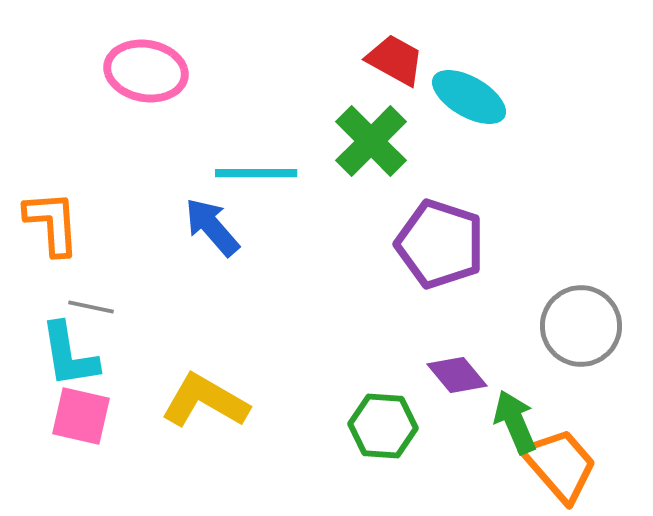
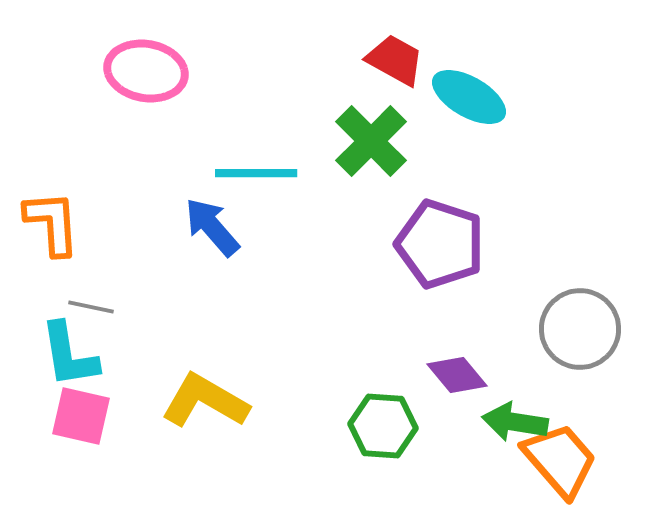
gray circle: moved 1 px left, 3 px down
green arrow: rotated 58 degrees counterclockwise
orange trapezoid: moved 5 px up
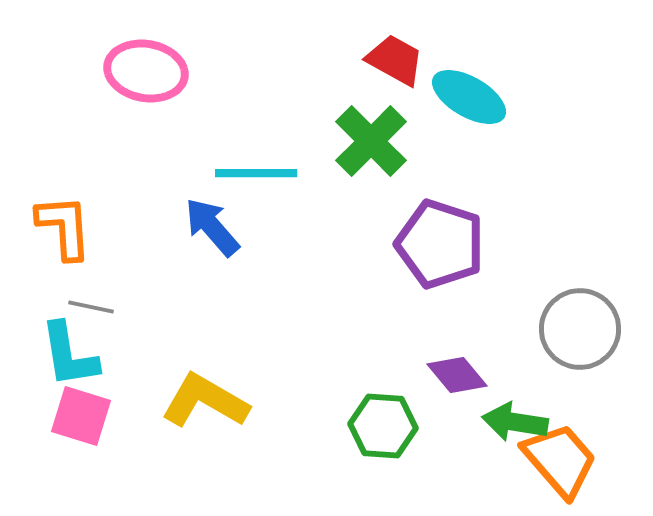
orange L-shape: moved 12 px right, 4 px down
pink square: rotated 4 degrees clockwise
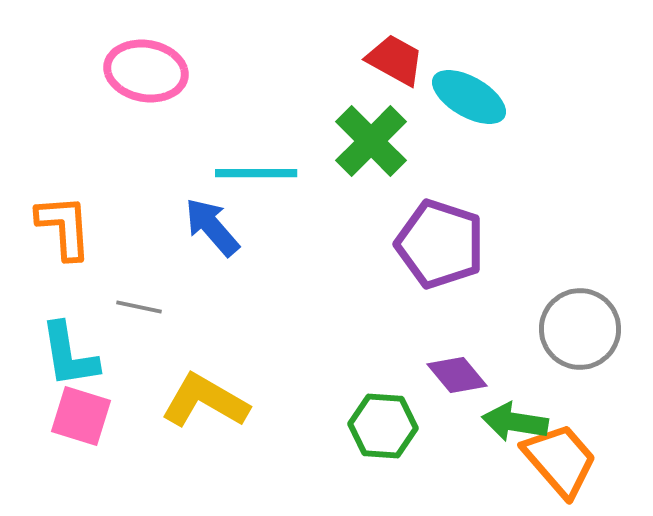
gray line: moved 48 px right
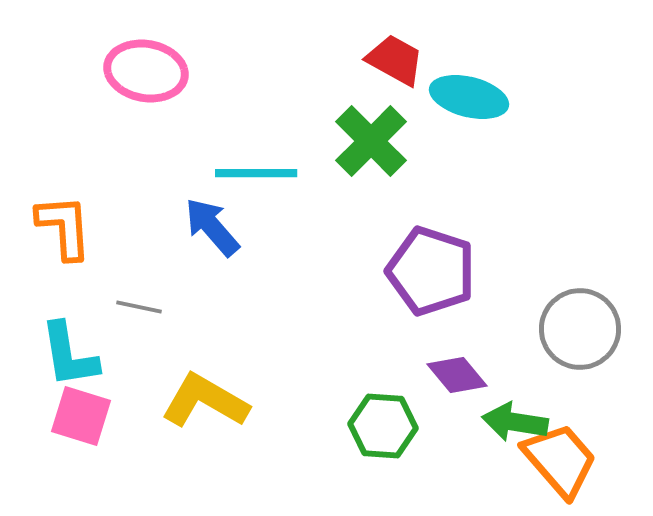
cyan ellipse: rotated 16 degrees counterclockwise
purple pentagon: moved 9 px left, 27 px down
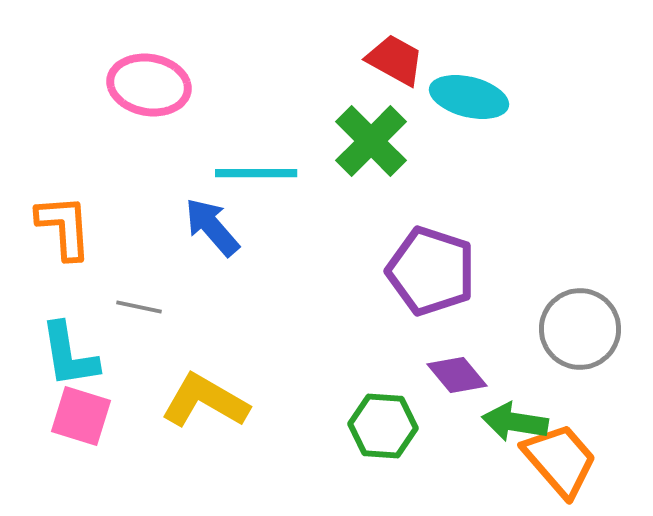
pink ellipse: moved 3 px right, 14 px down
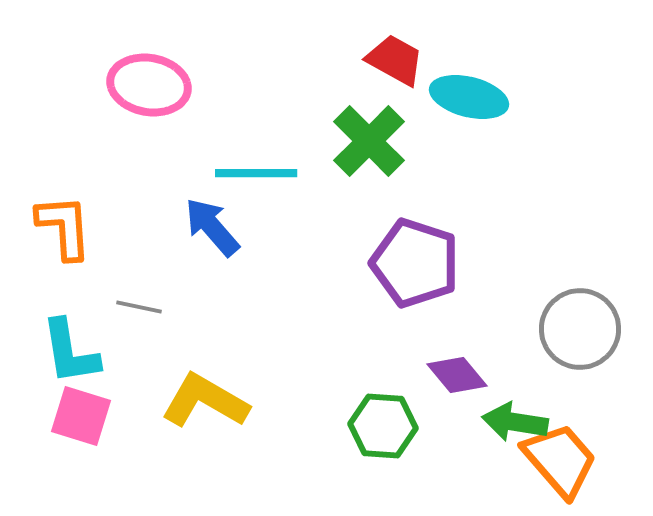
green cross: moved 2 px left
purple pentagon: moved 16 px left, 8 px up
cyan L-shape: moved 1 px right, 3 px up
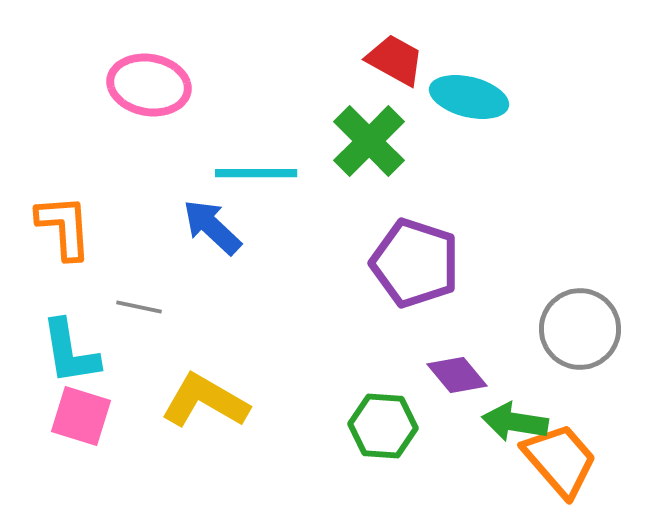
blue arrow: rotated 6 degrees counterclockwise
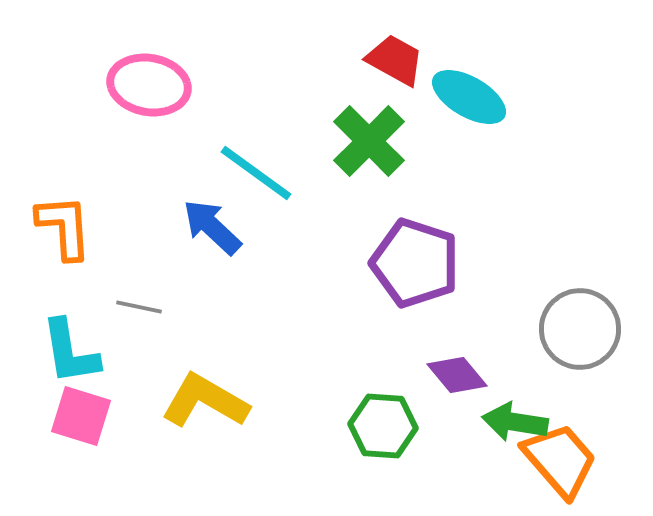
cyan ellipse: rotated 16 degrees clockwise
cyan line: rotated 36 degrees clockwise
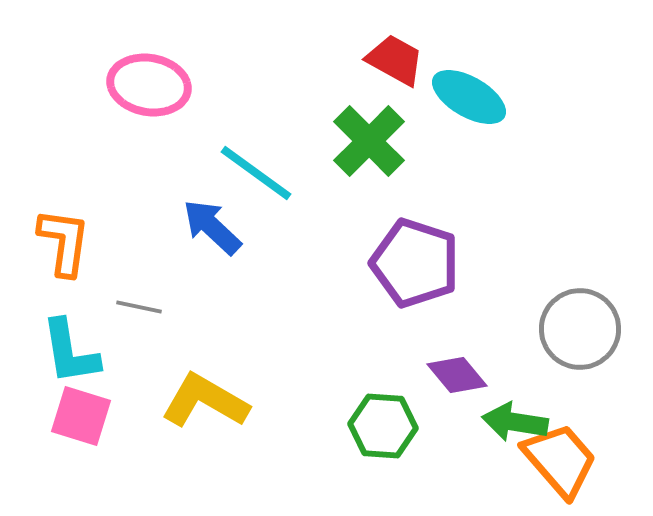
orange L-shape: moved 15 px down; rotated 12 degrees clockwise
